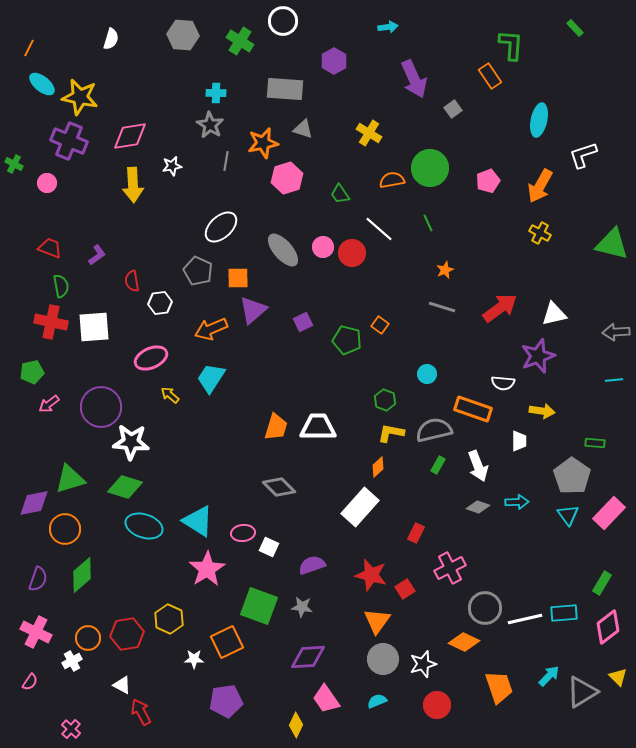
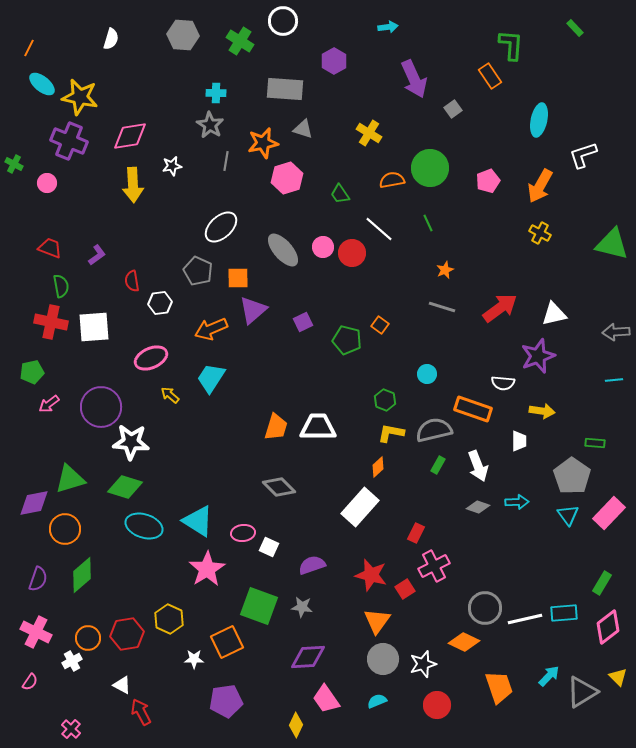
pink cross at (450, 568): moved 16 px left, 2 px up
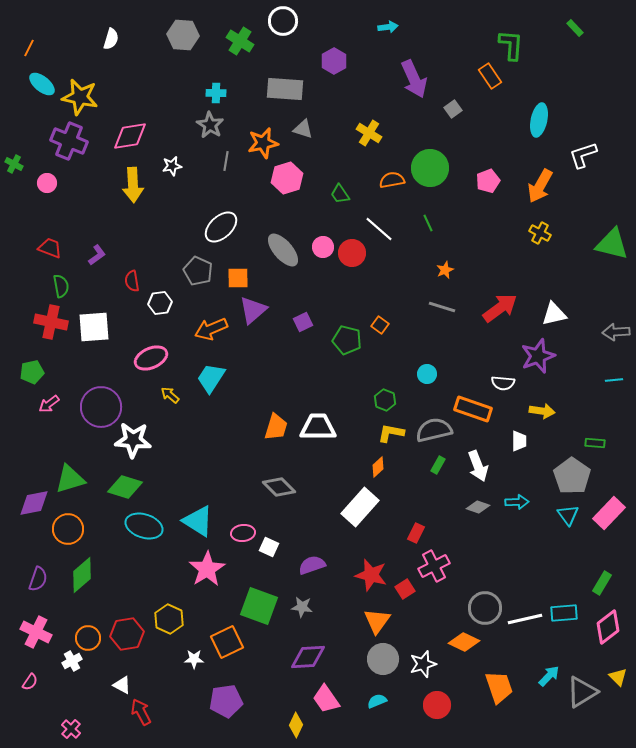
white star at (131, 442): moved 2 px right, 2 px up
orange circle at (65, 529): moved 3 px right
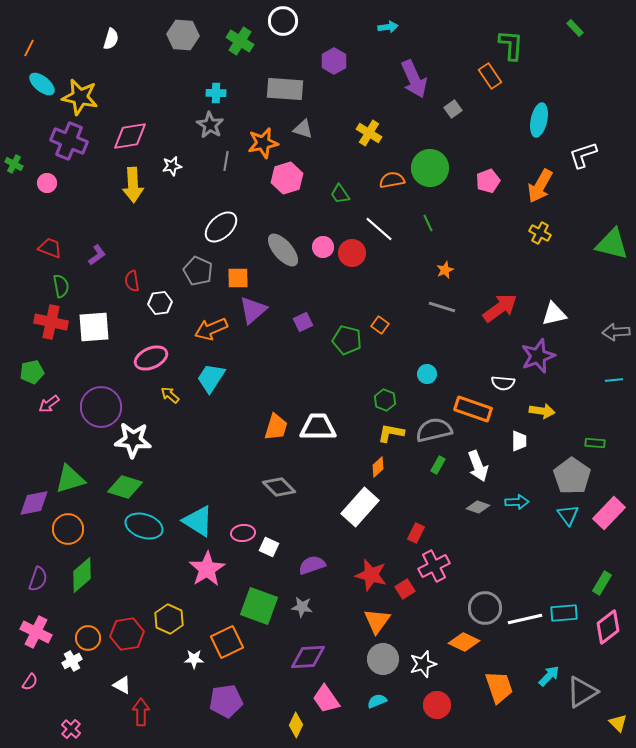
yellow triangle at (618, 677): moved 46 px down
red arrow at (141, 712): rotated 28 degrees clockwise
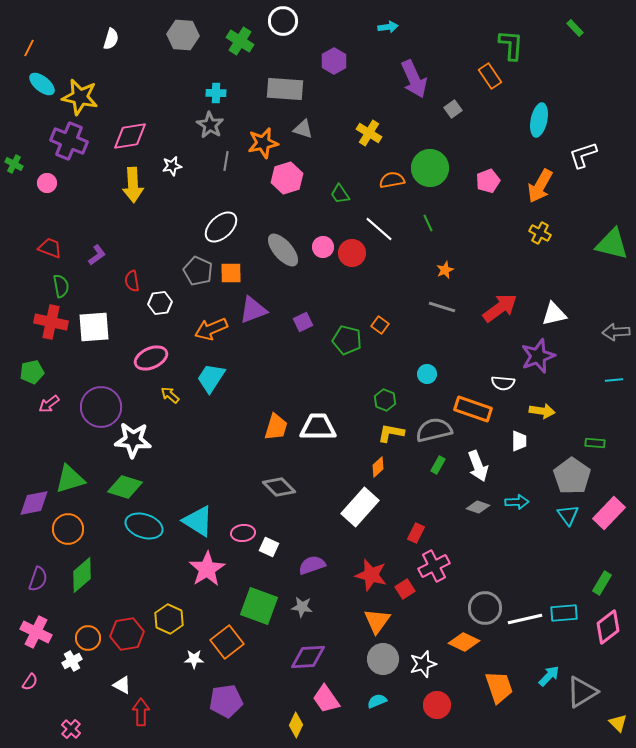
orange square at (238, 278): moved 7 px left, 5 px up
purple triangle at (253, 310): rotated 20 degrees clockwise
orange square at (227, 642): rotated 12 degrees counterclockwise
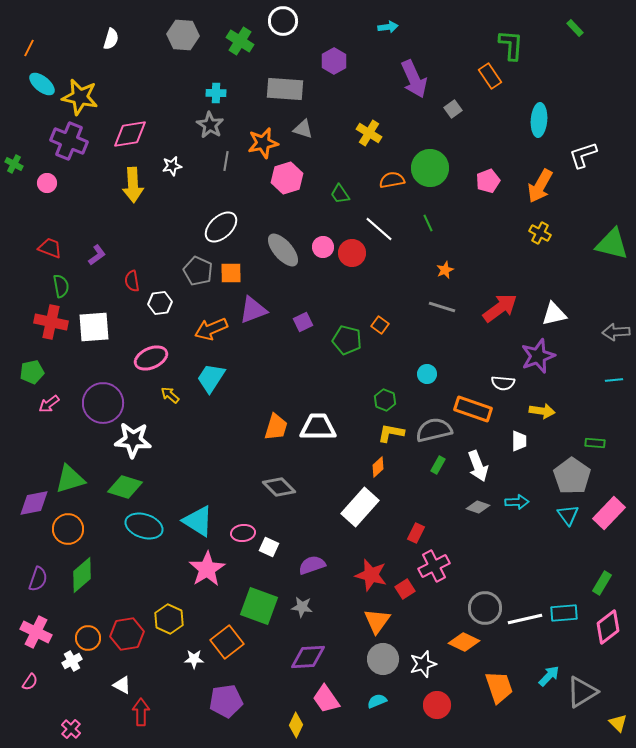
cyan ellipse at (539, 120): rotated 8 degrees counterclockwise
pink diamond at (130, 136): moved 2 px up
purple circle at (101, 407): moved 2 px right, 4 px up
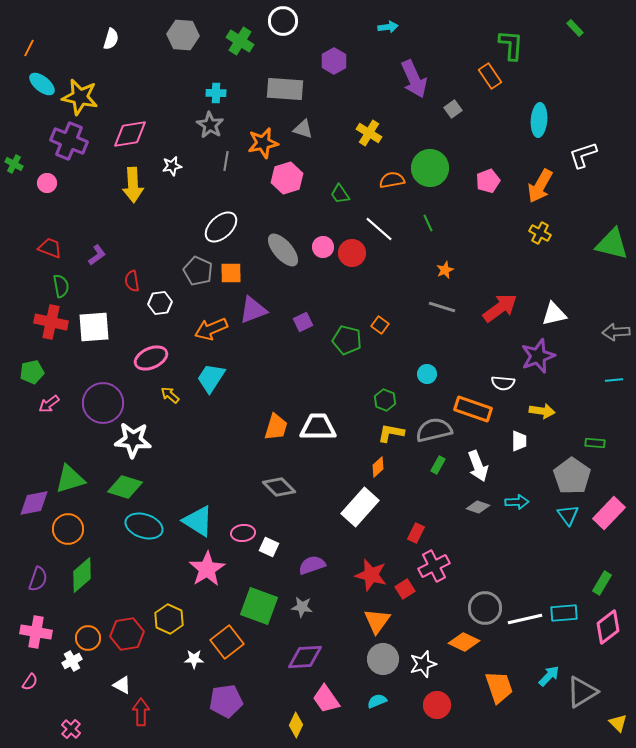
pink cross at (36, 632): rotated 16 degrees counterclockwise
purple diamond at (308, 657): moved 3 px left
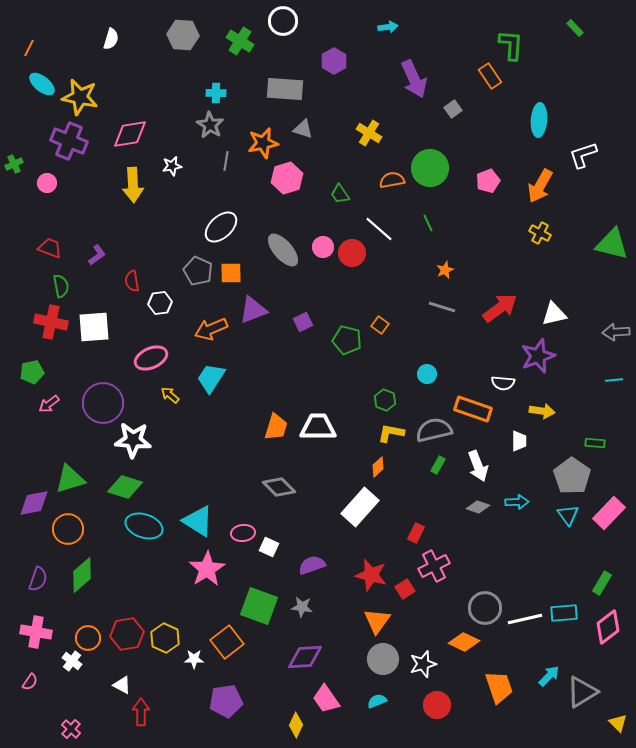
green cross at (14, 164): rotated 36 degrees clockwise
yellow hexagon at (169, 619): moved 4 px left, 19 px down
white cross at (72, 661): rotated 24 degrees counterclockwise
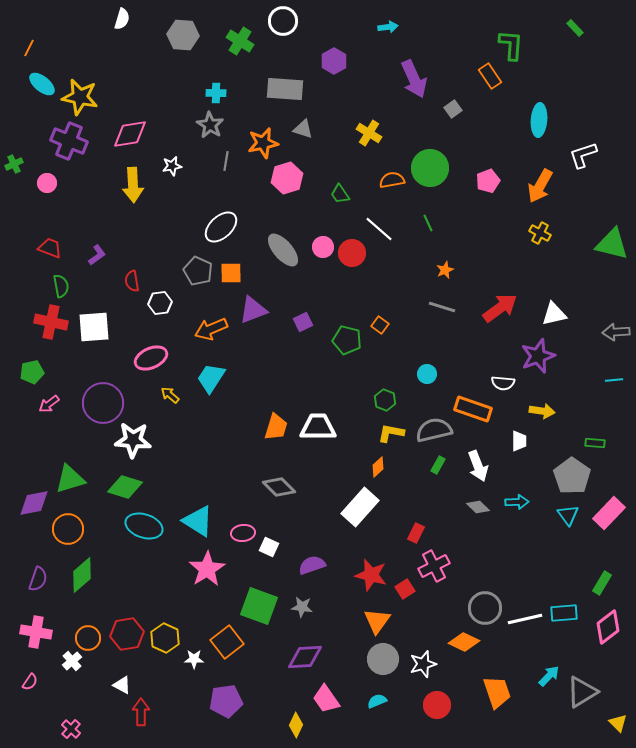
white semicircle at (111, 39): moved 11 px right, 20 px up
gray diamond at (478, 507): rotated 25 degrees clockwise
white cross at (72, 661): rotated 12 degrees clockwise
orange trapezoid at (499, 687): moved 2 px left, 5 px down
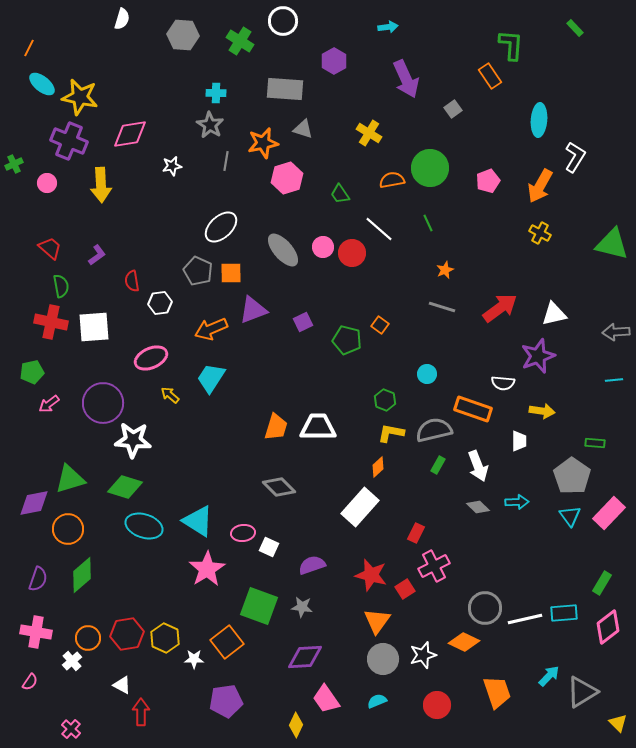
purple arrow at (414, 79): moved 8 px left
white L-shape at (583, 155): moved 8 px left, 2 px down; rotated 140 degrees clockwise
yellow arrow at (133, 185): moved 32 px left
red trapezoid at (50, 248): rotated 20 degrees clockwise
cyan triangle at (568, 515): moved 2 px right, 1 px down
white star at (423, 664): moved 9 px up
